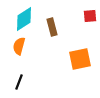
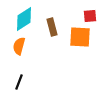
orange square: moved 22 px up; rotated 15 degrees clockwise
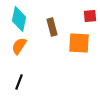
cyan diamond: moved 5 px left; rotated 45 degrees counterclockwise
orange square: moved 1 px left, 6 px down
orange semicircle: rotated 18 degrees clockwise
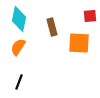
orange semicircle: moved 1 px left, 1 px down
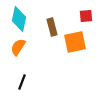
red square: moved 4 px left
orange square: moved 4 px left, 1 px up; rotated 15 degrees counterclockwise
black line: moved 3 px right
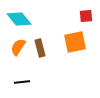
cyan diamond: rotated 50 degrees counterclockwise
brown rectangle: moved 12 px left, 21 px down
black line: rotated 63 degrees clockwise
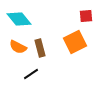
orange square: rotated 15 degrees counterclockwise
orange semicircle: rotated 96 degrees counterclockwise
black line: moved 9 px right, 8 px up; rotated 28 degrees counterclockwise
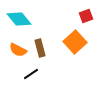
red square: rotated 16 degrees counterclockwise
orange square: rotated 15 degrees counterclockwise
orange semicircle: moved 3 px down
